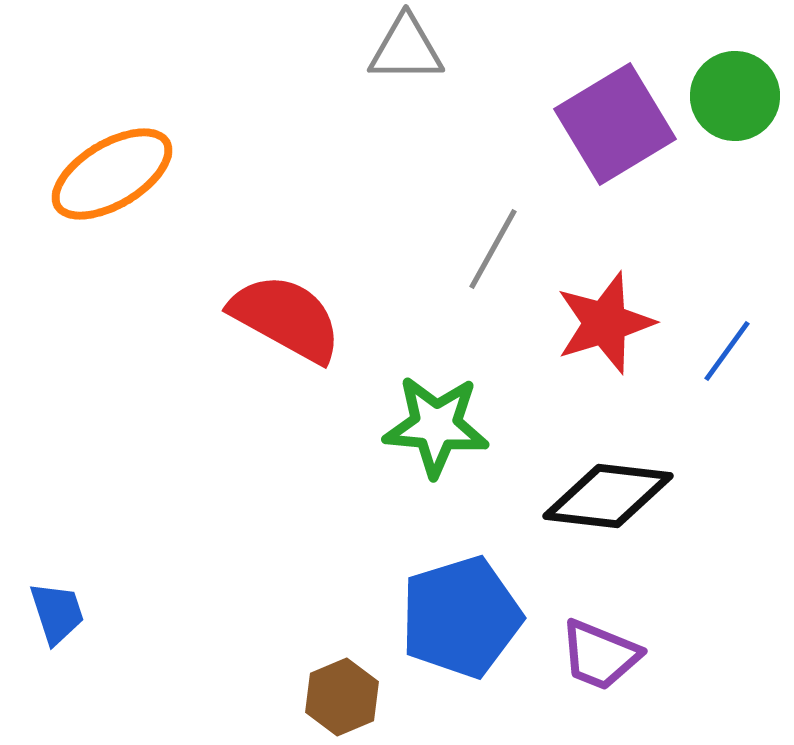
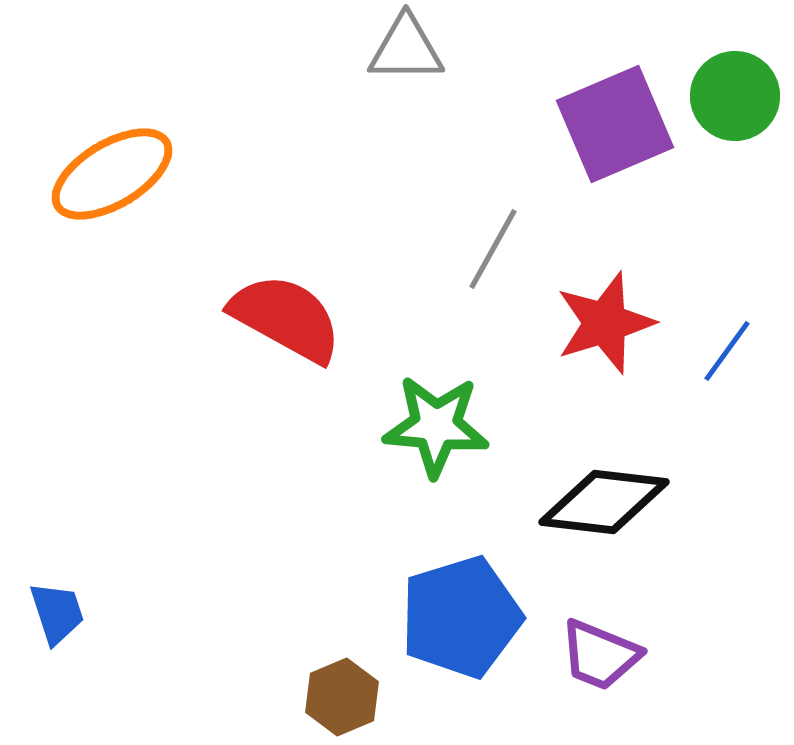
purple square: rotated 8 degrees clockwise
black diamond: moved 4 px left, 6 px down
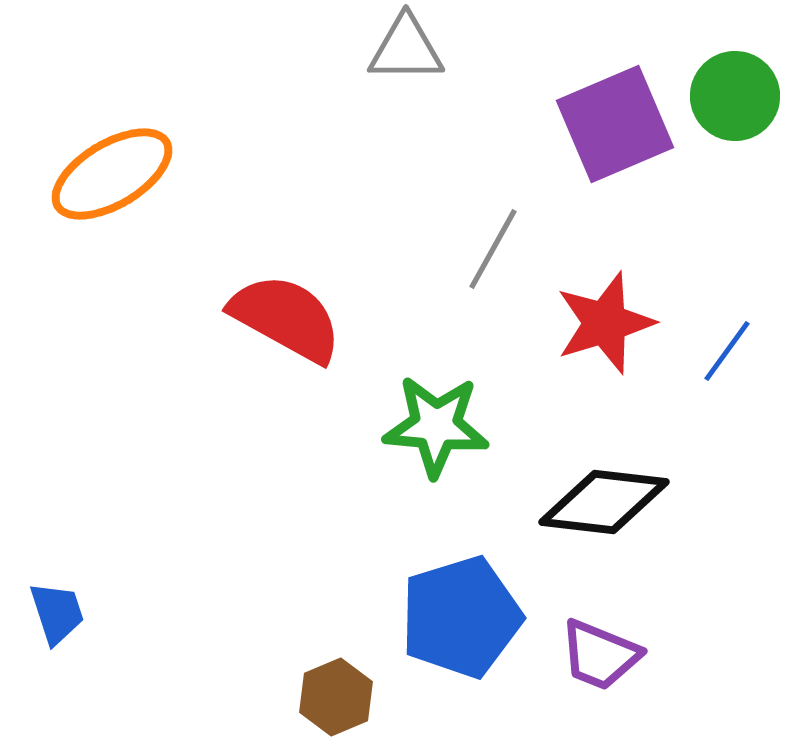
brown hexagon: moved 6 px left
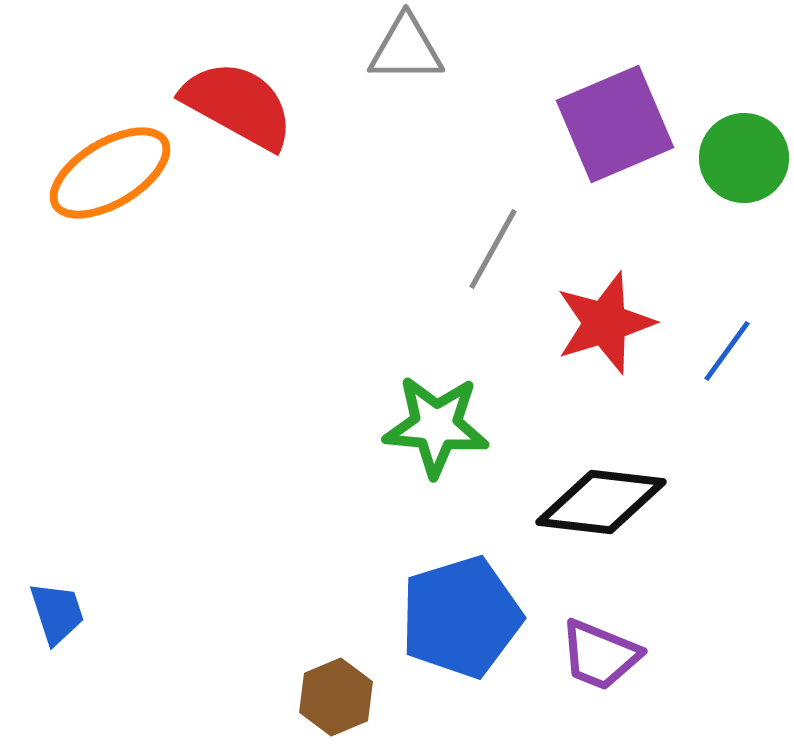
green circle: moved 9 px right, 62 px down
orange ellipse: moved 2 px left, 1 px up
red semicircle: moved 48 px left, 213 px up
black diamond: moved 3 px left
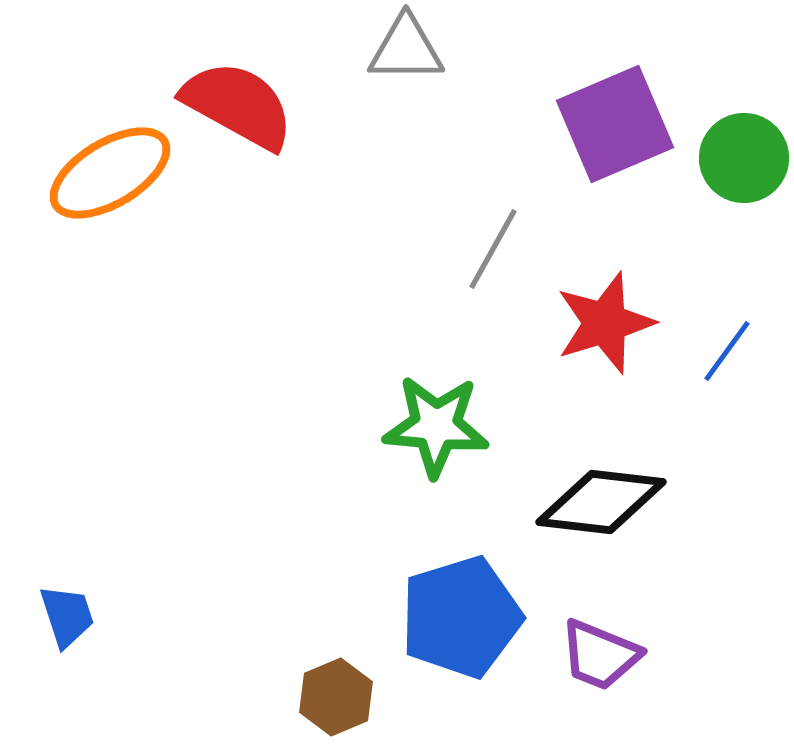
blue trapezoid: moved 10 px right, 3 px down
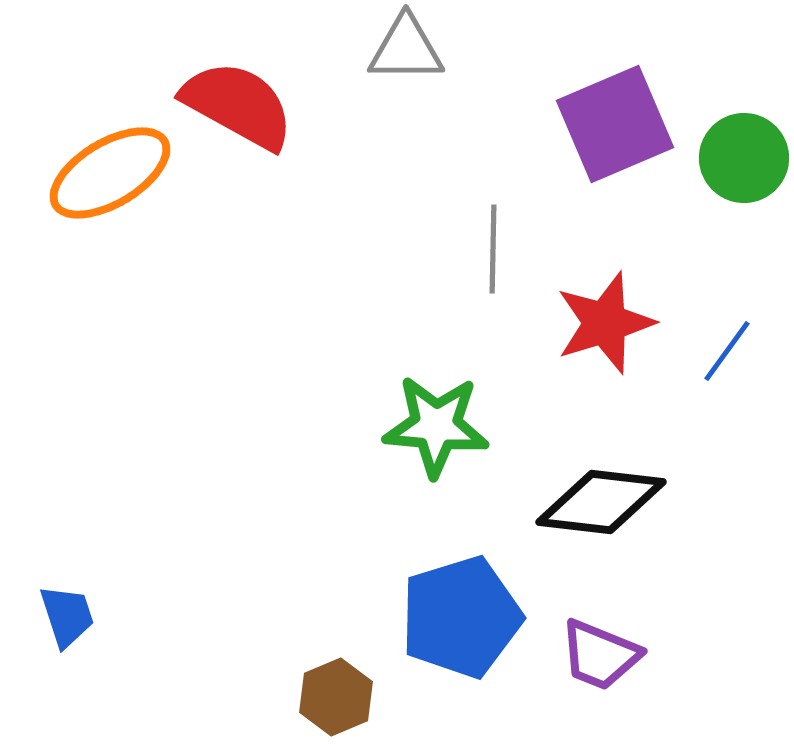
gray line: rotated 28 degrees counterclockwise
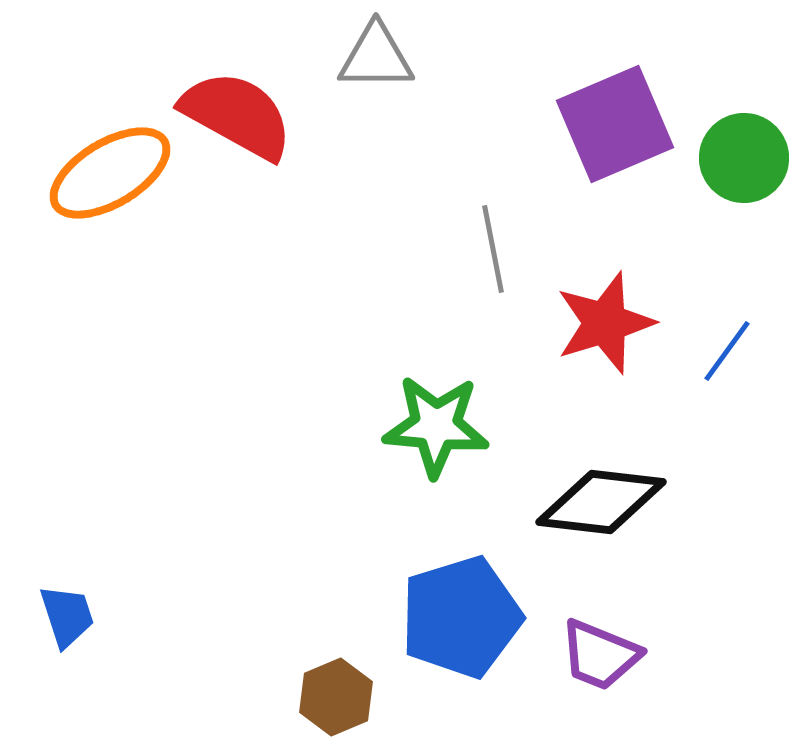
gray triangle: moved 30 px left, 8 px down
red semicircle: moved 1 px left, 10 px down
gray line: rotated 12 degrees counterclockwise
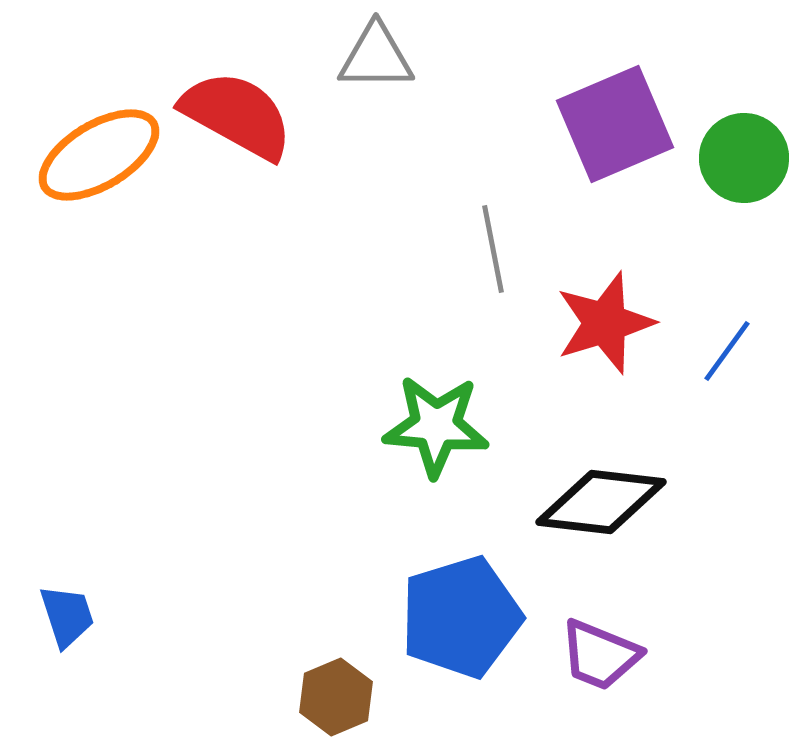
orange ellipse: moved 11 px left, 18 px up
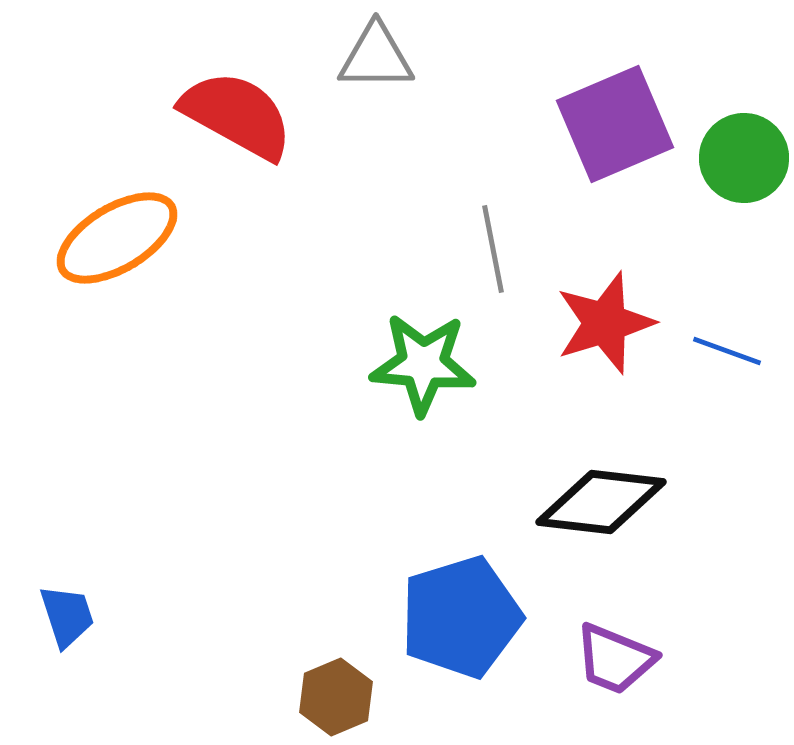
orange ellipse: moved 18 px right, 83 px down
blue line: rotated 74 degrees clockwise
green star: moved 13 px left, 62 px up
purple trapezoid: moved 15 px right, 4 px down
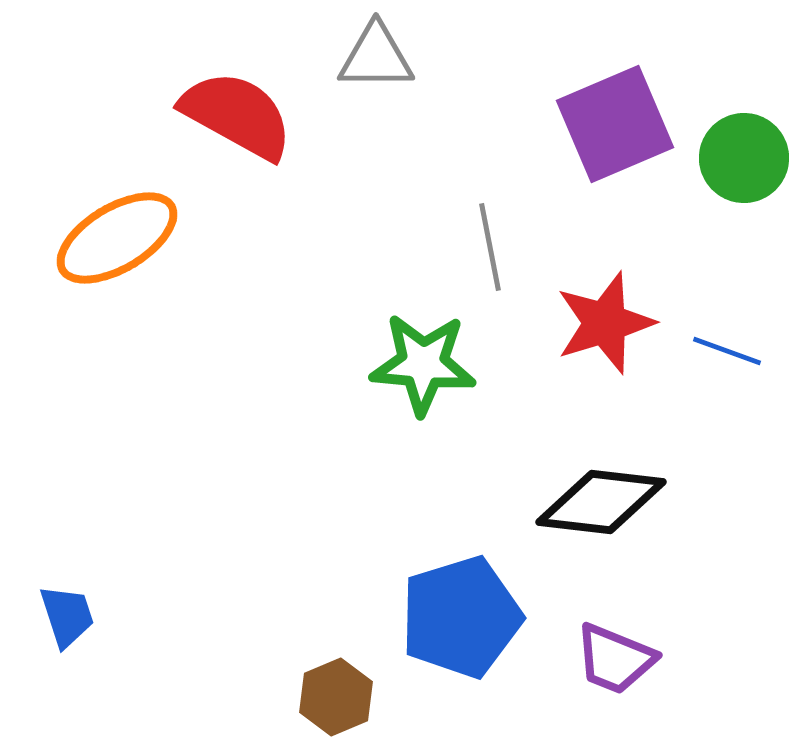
gray line: moved 3 px left, 2 px up
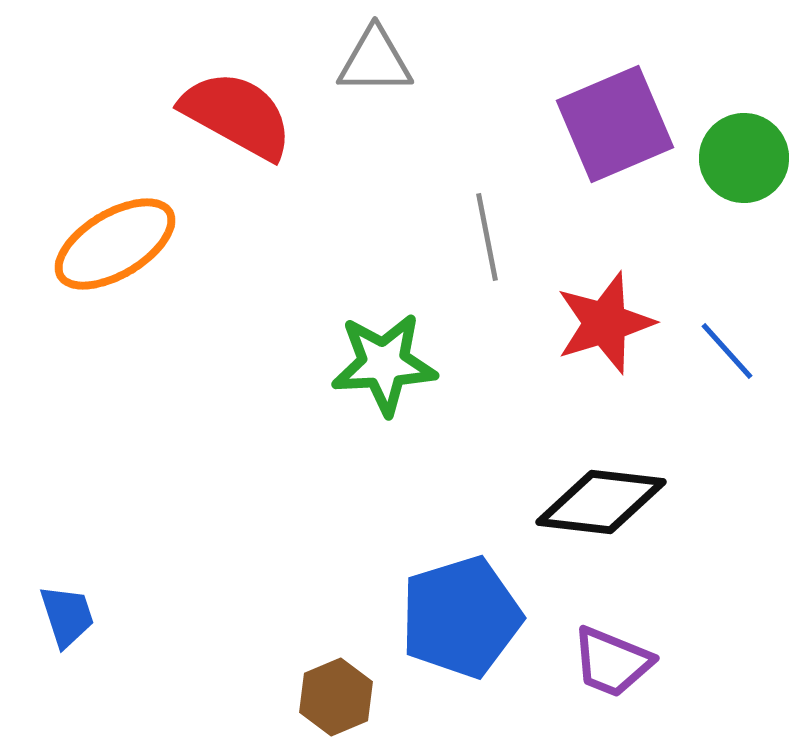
gray triangle: moved 1 px left, 4 px down
orange ellipse: moved 2 px left, 6 px down
gray line: moved 3 px left, 10 px up
blue line: rotated 28 degrees clockwise
green star: moved 39 px left; rotated 8 degrees counterclockwise
purple trapezoid: moved 3 px left, 3 px down
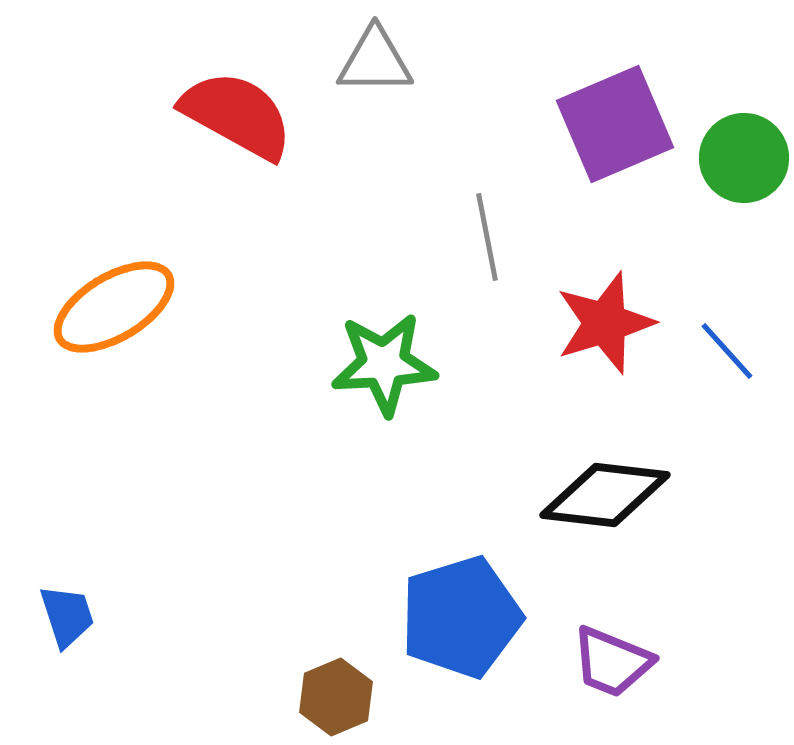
orange ellipse: moved 1 px left, 63 px down
black diamond: moved 4 px right, 7 px up
